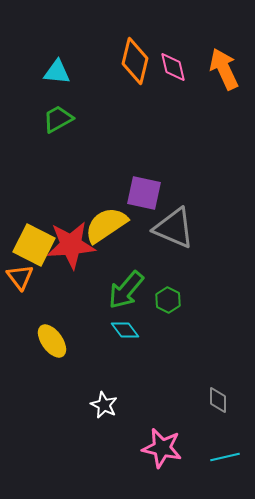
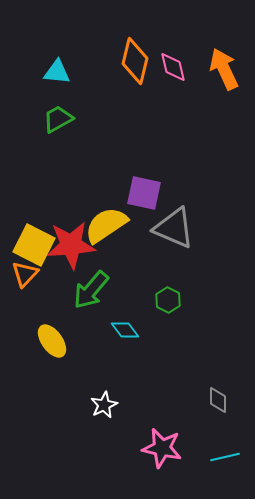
orange triangle: moved 5 px right, 3 px up; rotated 20 degrees clockwise
green arrow: moved 35 px left
white star: rotated 20 degrees clockwise
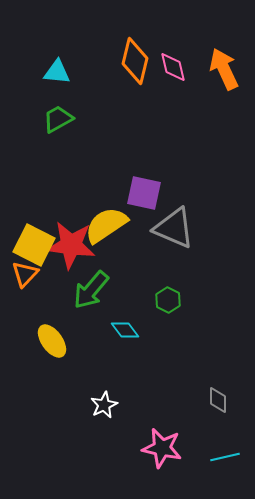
red star: rotated 12 degrees clockwise
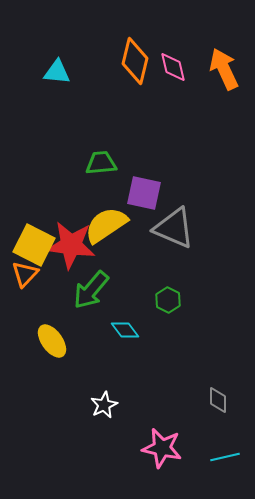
green trapezoid: moved 43 px right, 44 px down; rotated 24 degrees clockwise
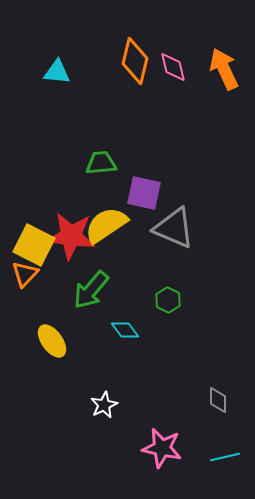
red star: moved 9 px up
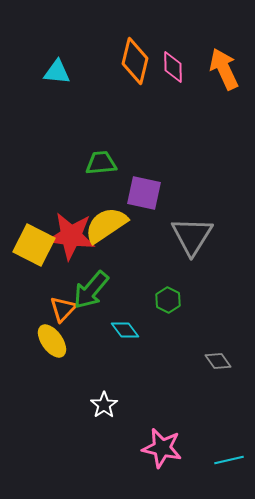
pink diamond: rotated 12 degrees clockwise
gray triangle: moved 18 px right, 8 px down; rotated 39 degrees clockwise
orange triangle: moved 38 px right, 35 px down
gray diamond: moved 39 px up; rotated 36 degrees counterclockwise
white star: rotated 8 degrees counterclockwise
cyan line: moved 4 px right, 3 px down
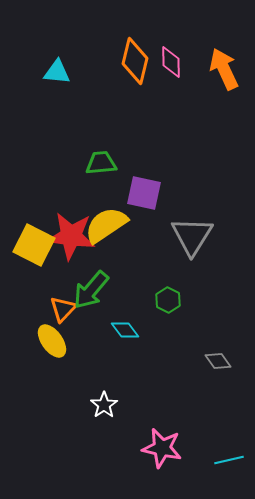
pink diamond: moved 2 px left, 5 px up
